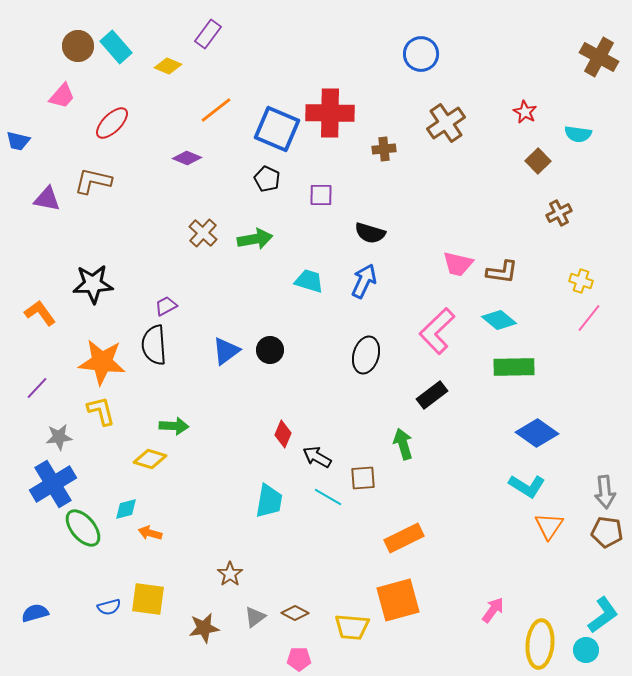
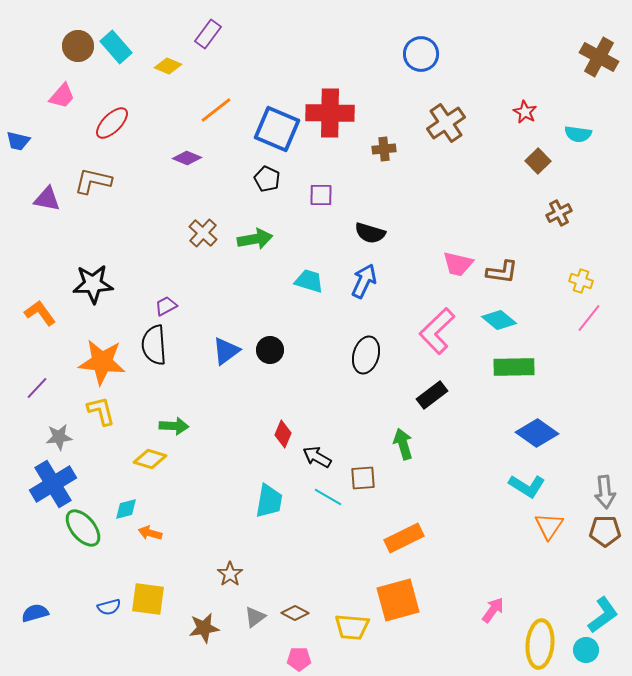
brown pentagon at (607, 532): moved 2 px left, 1 px up; rotated 8 degrees counterclockwise
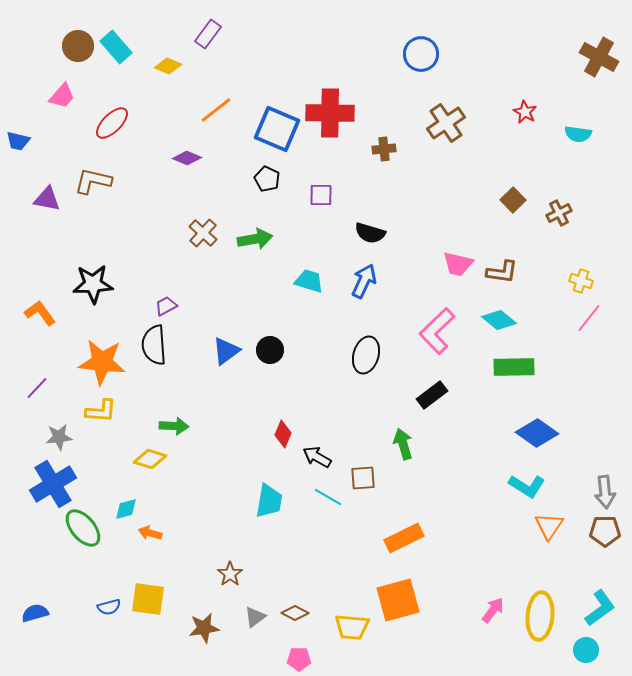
brown square at (538, 161): moved 25 px left, 39 px down
yellow L-shape at (101, 411): rotated 108 degrees clockwise
cyan L-shape at (603, 615): moved 3 px left, 7 px up
yellow ellipse at (540, 644): moved 28 px up
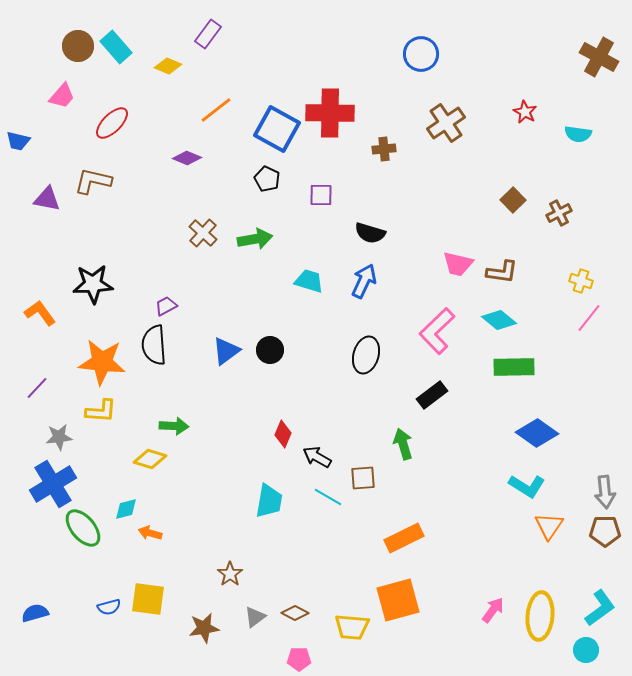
blue square at (277, 129): rotated 6 degrees clockwise
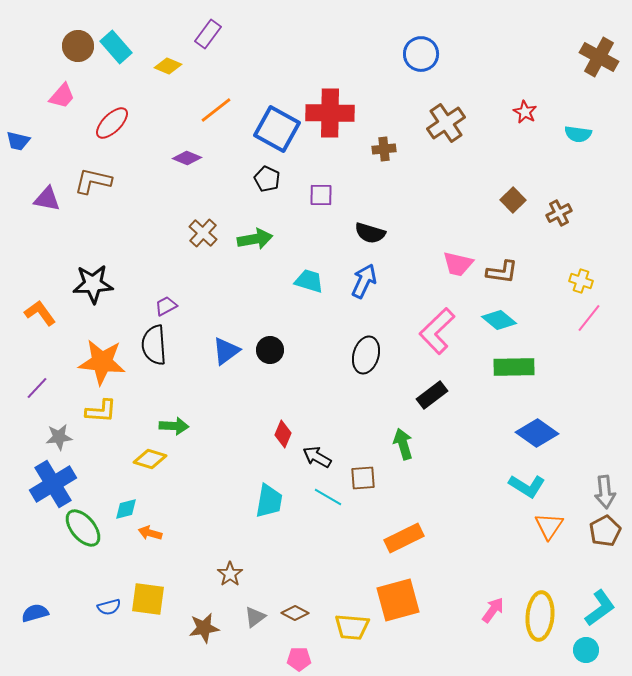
brown pentagon at (605, 531): rotated 28 degrees counterclockwise
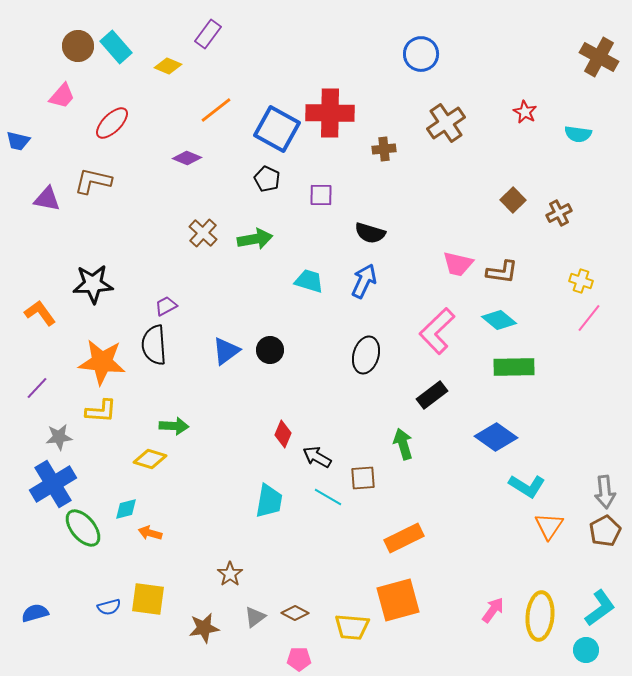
blue diamond at (537, 433): moved 41 px left, 4 px down
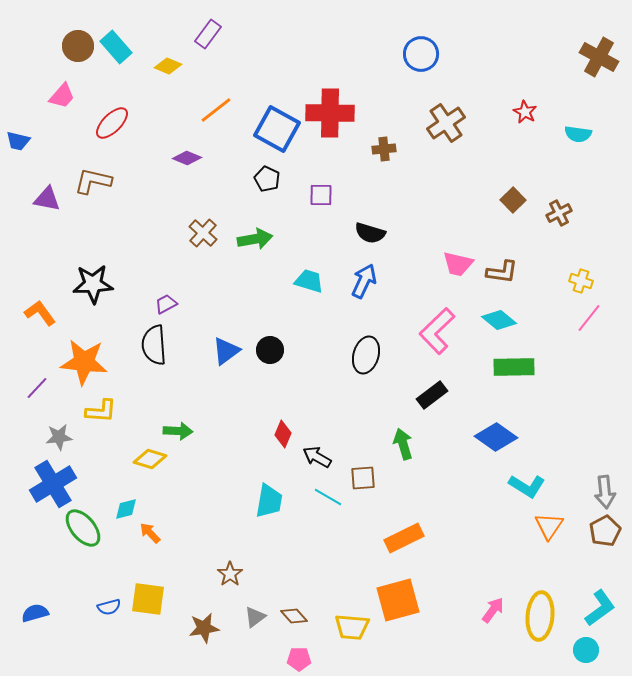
purple trapezoid at (166, 306): moved 2 px up
orange star at (102, 362): moved 18 px left
green arrow at (174, 426): moved 4 px right, 5 px down
orange arrow at (150, 533): rotated 30 degrees clockwise
brown diamond at (295, 613): moved 1 px left, 3 px down; rotated 20 degrees clockwise
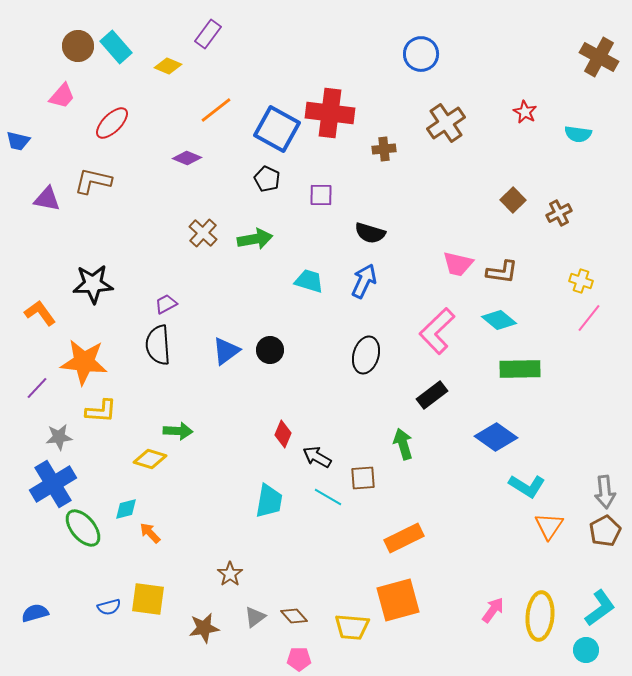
red cross at (330, 113): rotated 6 degrees clockwise
black semicircle at (154, 345): moved 4 px right
green rectangle at (514, 367): moved 6 px right, 2 px down
